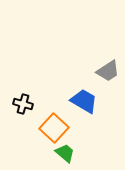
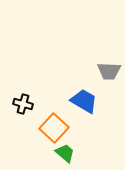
gray trapezoid: moved 1 px right; rotated 35 degrees clockwise
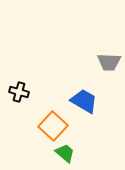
gray trapezoid: moved 9 px up
black cross: moved 4 px left, 12 px up
orange square: moved 1 px left, 2 px up
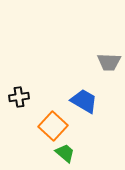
black cross: moved 5 px down; rotated 24 degrees counterclockwise
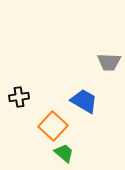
green trapezoid: moved 1 px left
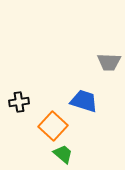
black cross: moved 5 px down
blue trapezoid: rotated 12 degrees counterclockwise
green trapezoid: moved 1 px left, 1 px down
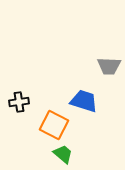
gray trapezoid: moved 4 px down
orange square: moved 1 px right, 1 px up; rotated 16 degrees counterclockwise
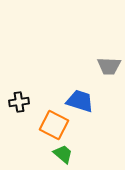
blue trapezoid: moved 4 px left
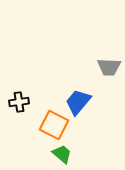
gray trapezoid: moved 1 px down
blue trapezoid: moved 2 px left, 1 px down; rotated 68 degrees counterclockwise
green trapezoid: moved 1 px left
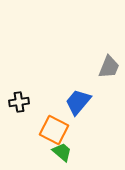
gray trapezoid: rotated 70 degrees counterclockwise
orange square: moved 5 px down
green trapezoid: moved 2 px up
